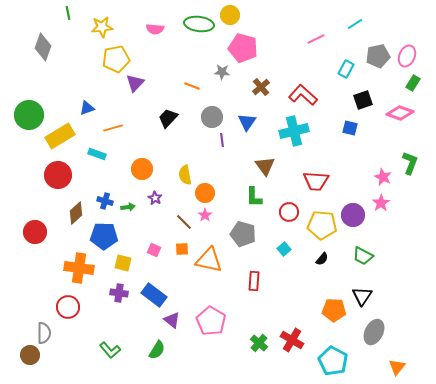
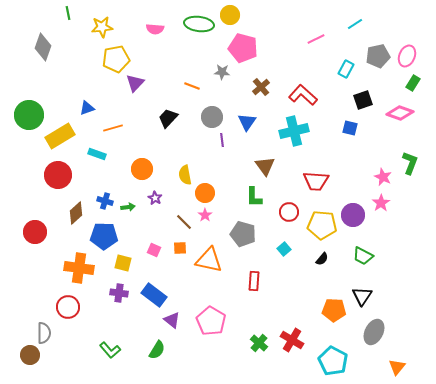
orange square at (182, 249): moved 2 px left, 1 px up
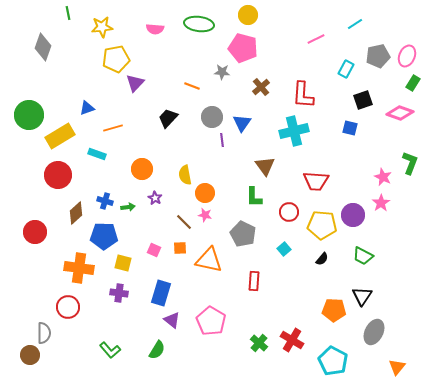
yellow circle at (230, 15): moved 18 px right
red L-shape at (303, 95): rotated 128 degrees counterclockwise
blue triangle at (247, 122): moved 5 px left, 1 px down
pink star at (205, 215): rotated 24 degrees counterclockwise
gray pentagon at (243, 234): rotated 10 degrees clockwise
blue rectangle at (154, 295): moved 7 px right, 2 px up; rotated 70 degrees clockwise
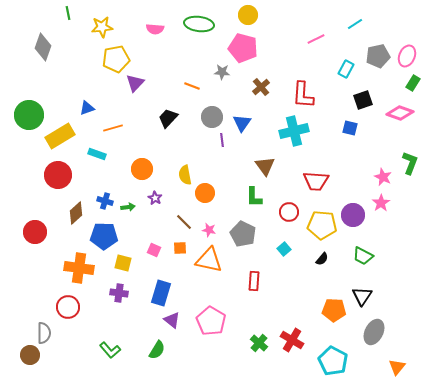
pink star at (205, 215): moved 4 px right, 15 px down
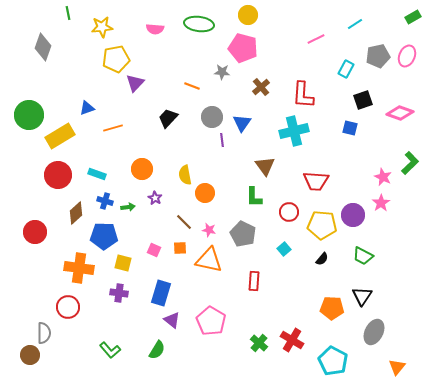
green rectangle at (413, 83): moved 66 px up; rotated 28 degrees clockwise
cyan rectangle at (97, 154): moved 20 px down
green L-shape at (410, 163): rotated 25 degrees clockwise
orange pentagon at (334, 310): moved 2 px left, 2 px up
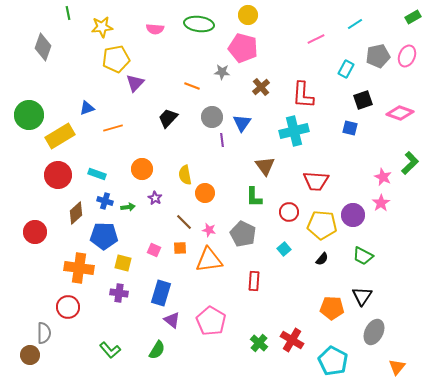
orange triangle at (209, 260): rotated 20 degrees counterclockwise
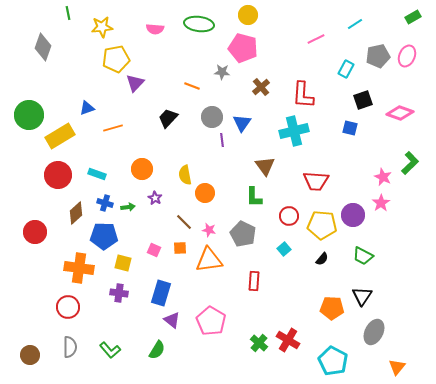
blue cross at (105, 201): moved 2 px down
red circle at (289, 212): moved 4 px down
gray semicircle at (44, 333): moved 26 px right, 14 px down
red cross at (292, 340): moved 4 px left
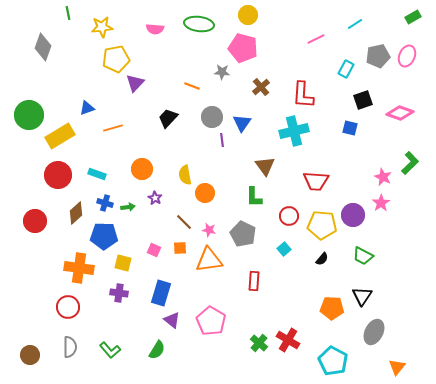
red circle at (35, 232): moved 11 px up
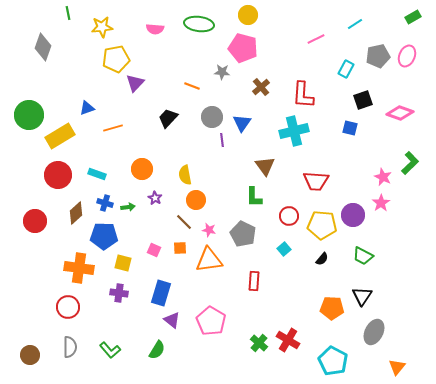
orange circle at (205, 193): moved 9 px left, 7 px down
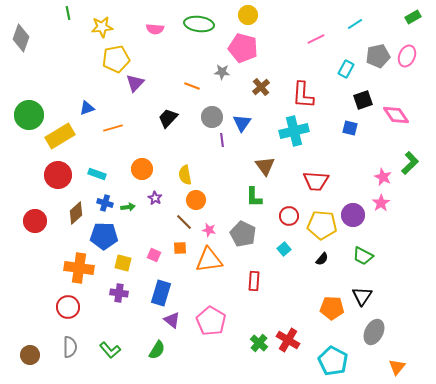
gray diamond at (43, 47): moved 22 px left, 9 px up
pink diamond at (400, 113): moved 4 px left, 2 px down; rotated 36 degrees clockwise
pink square at (154, 250): moved 5 px down
